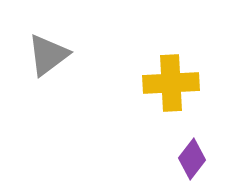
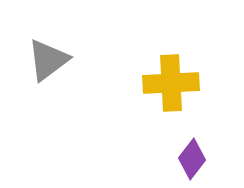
gray triangle: moved 5 px down
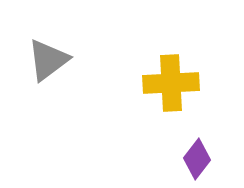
purple diamond: moved 5 px right
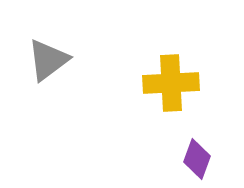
purple diamond: rotated 18 degrees counterclockwise
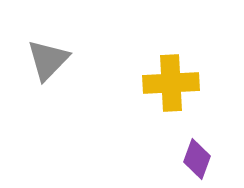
gray triangle: rotated 9 degrees counterclockwise
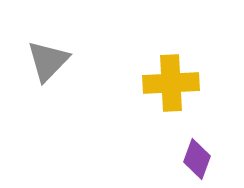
gray triangle: moved 1 px down
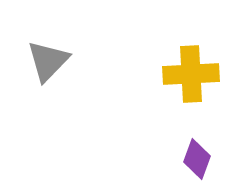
yellow cross: moved 20 px right, 9 px up
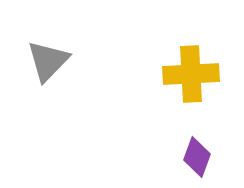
purple diamond: moved 2 px up
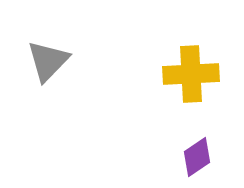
purple diamond: rotated 36 degrees clockwise
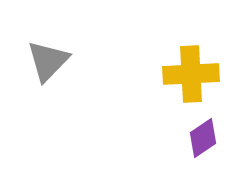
purple diamond: moved 6 px right, 19 px up
